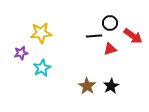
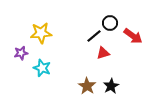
black line: rotated 35 degrees counterclockwise
red triangle: moved 7 px left, 4 px down
cyan star: rotated 24 degrees counterclockwise
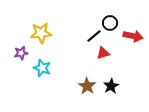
red arrow: rotated 24 degrees counterclockwise
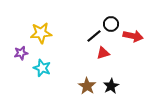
black circle: moved 1 px right, 1 px down
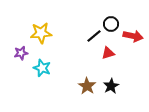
red triangle: moved 5 px right
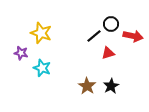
yellow star: rotated 25 degrees clockwise
purple star: rotated 24 degrees clockwise
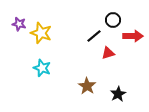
black circle: moved 2 px right, 4 px up
red arrow: rotated 12 degrees counterclockwise
purple star: moved 2 px left, 29 px up
black star: moved 7 px right, 8 px down
